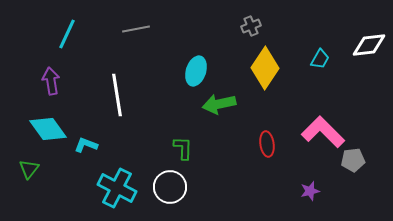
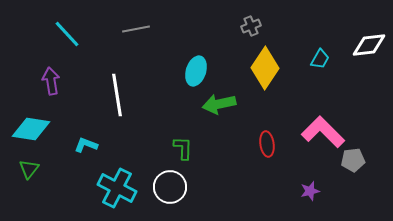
cyan line: rotated 68 degrees counterclockwise
cyan diamond: moved 17 px left; rotated 45 degrees counterclockwise
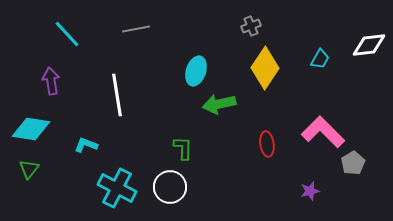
gray pentagon: moved 3 px down; rotated 25 degrees counterclockwise
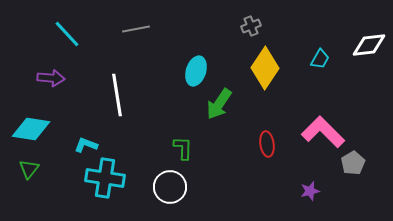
purple arrow: moved 3 px up; rotated 104 degrees clockwise
green arrow: rotated 44 degrees counterclockwise
cyan cross: moved 12 px left, 10 px up; rotated 18 degrees counterclockwise
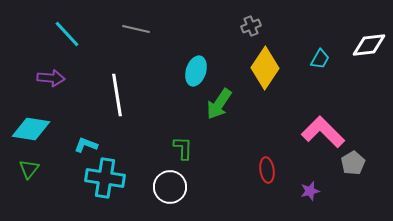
gray line: rotated 24 degrees clockwise
red ellipse: moved 26 px down
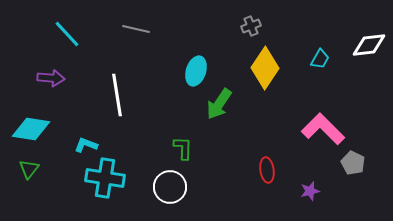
pink L-shape: moved 3 px up
gray pentagon: rotated 15 degrees counterclockwise
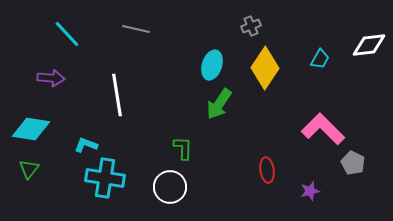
cyan ellipse: moved 16 px right, 6 px up
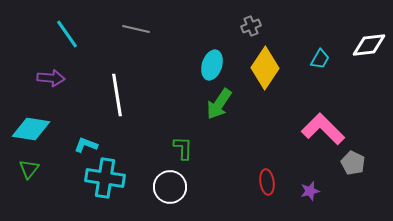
cyan line: rotated 8 degrees clockwise
red ellipse: moved 12 px down
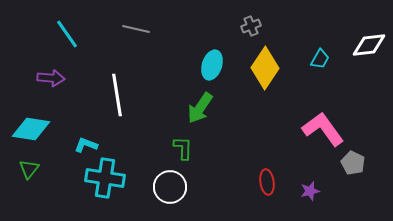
green arrow: moved 19 px left, 4 px down
pink L-shape: rotated 9 degrees clockwise
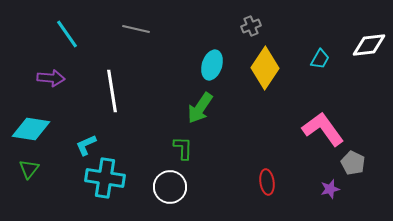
white line: moved 5 px left, 4 px up
cyan L-shape: rotated 45 degrees counterclockwise
purple star: moved 20 px right, 2 px up
